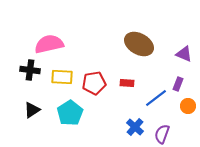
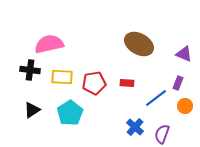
purple rectangle: moved 1 px up
orange circle: moved 3 px left
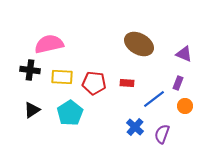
red pentagon: rotated 15 degrees clockwise
blue line: moved 2 px left, 1 px down
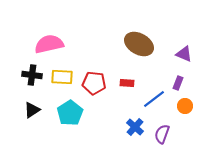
black cross: moved 2 px right, 5 px down
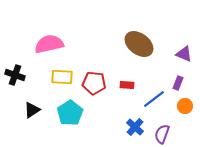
brown ellipse: rotated 8 degrees clockwise
black cross: moved 17 px left; rotated 12 degrees clockwise
red rectangle: moved 2 px down
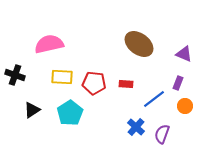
red rectangle: moved 1 px left, 1 px up
blue cross: moved 1 px right
